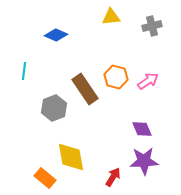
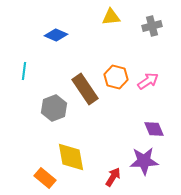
purple diamond: moved 12 px right
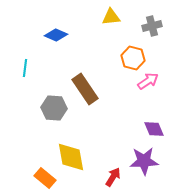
cyan line: moved 1 px right, 3 px up
orange hexagon: moved 17 px right, 19 px up
gray hexagon: rotated 25 degrees clockwise
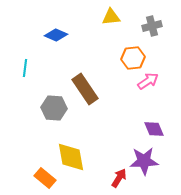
orange hexagon: rotated 20 degrees counterclockwise
red arrow: moved 6 px right, 1 px down
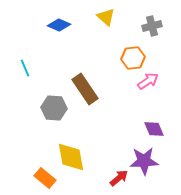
yellow triangle: moved 5 px left; rotated 48 degrees clockwise
blue diamond: moved 3 px right, 10 px up
cyan line: rotated 30 degrees counterclockwise
red arrow: rotated 18 degrees clockwise
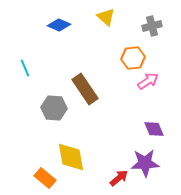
purple star: moved 1 px right, 2 px down
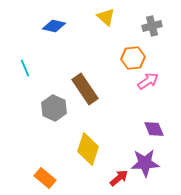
blue diamond: moved 5 px left, 1 px down; rotated 10 degrees counterclockwise
gray hexagon: rotated 20 degrees clockwise
yellow diamond: moved 17 px right, 8 px up; rotated 28 degrees clockwise
